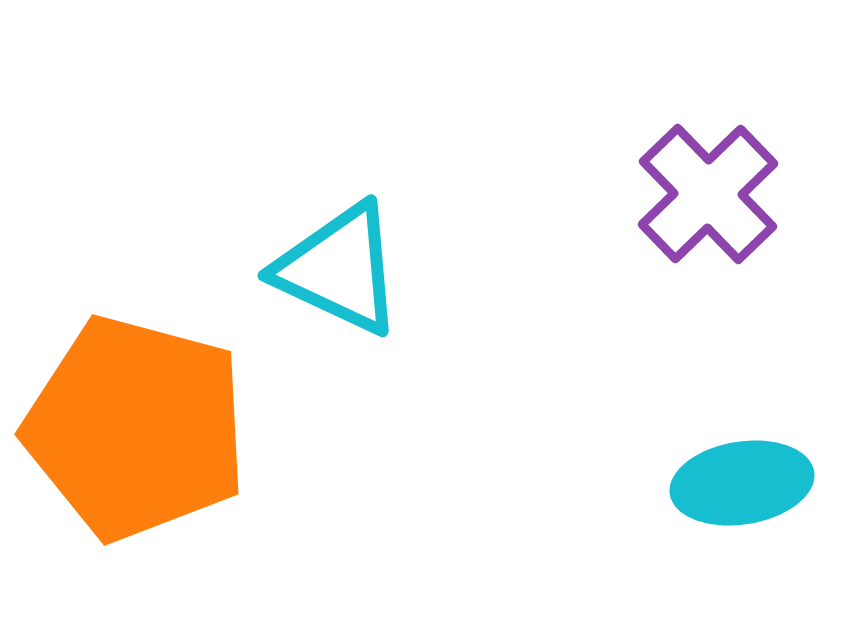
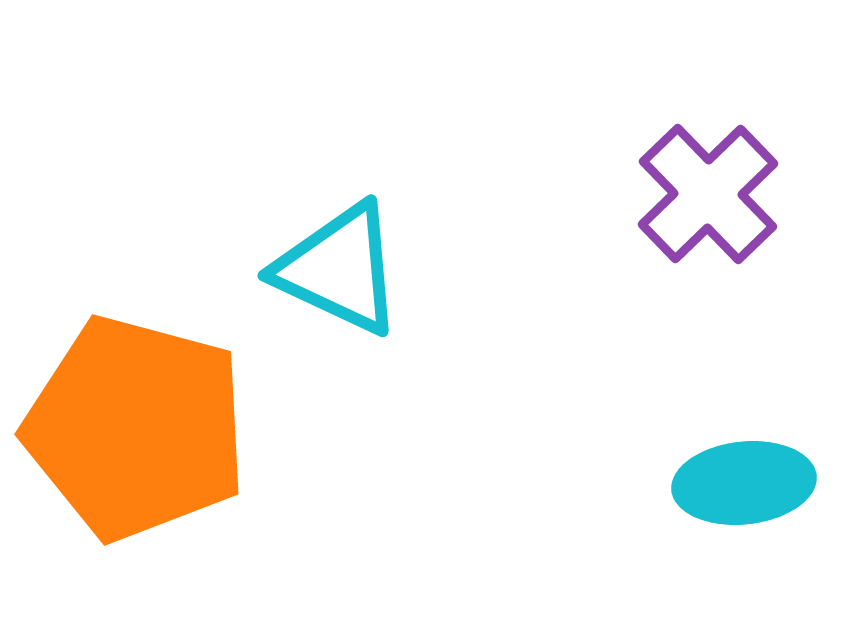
cyan ellipse: moved 2 px right; rotated 3 degrees clockwise
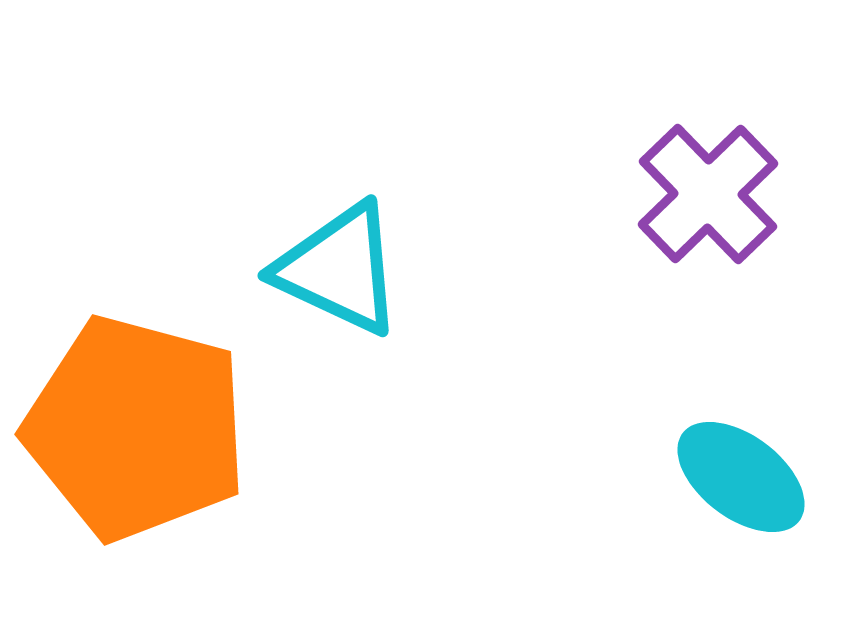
cyan ellipse: moved 3 px left, 6 px up; rotated 43 degrees clockwise
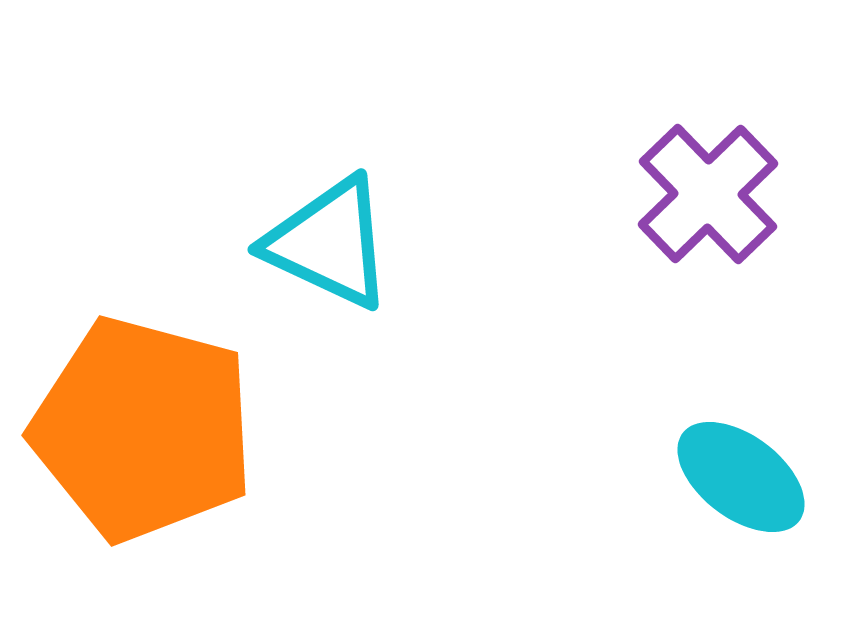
cyan triangle: moved 10 px left, 26 px up
orange pentagon: moved 7 px right, 1 px down
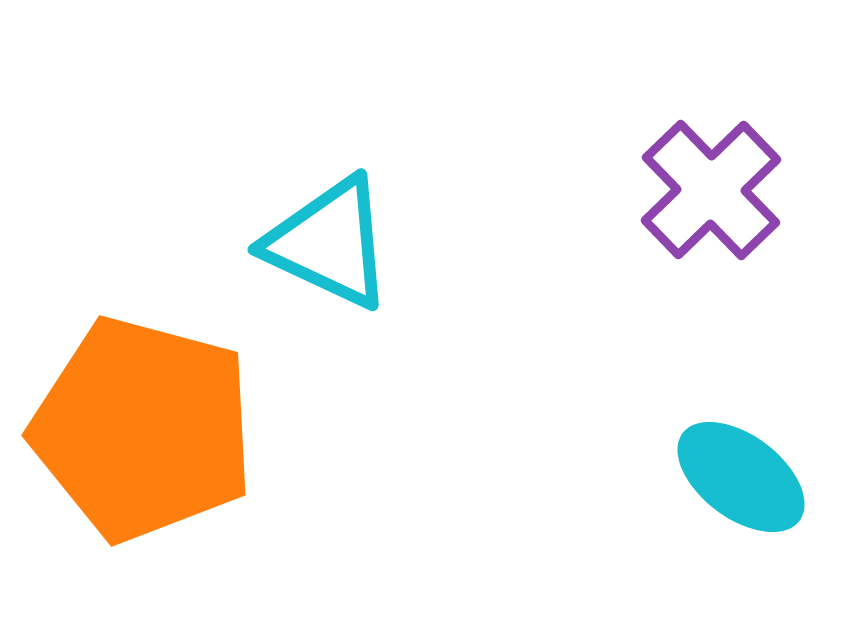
purple cross: moved 3 px right, 4 px up
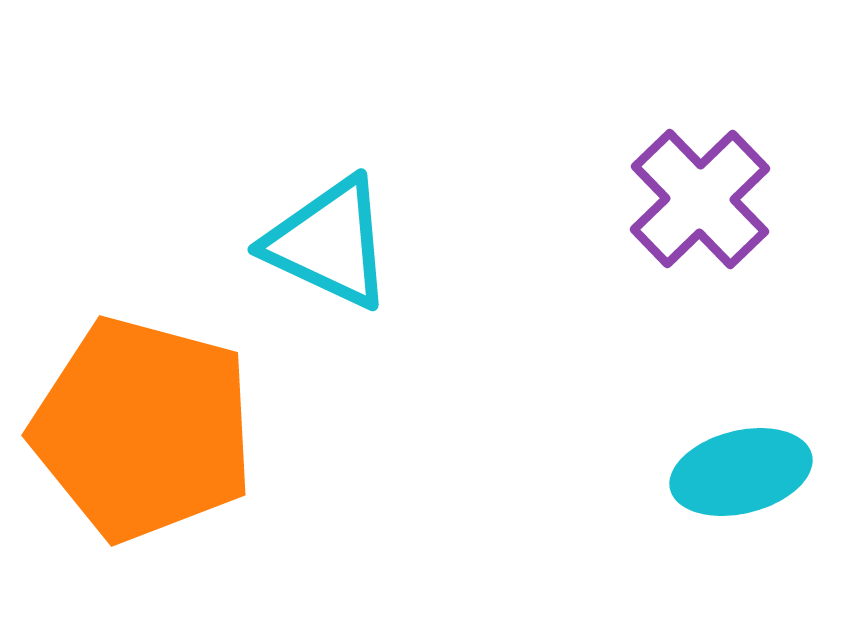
purple cross: moved 11 px left, 9 px down
cyan ellipse: moved 5 px up; rotated 51 degrees counterclockwise
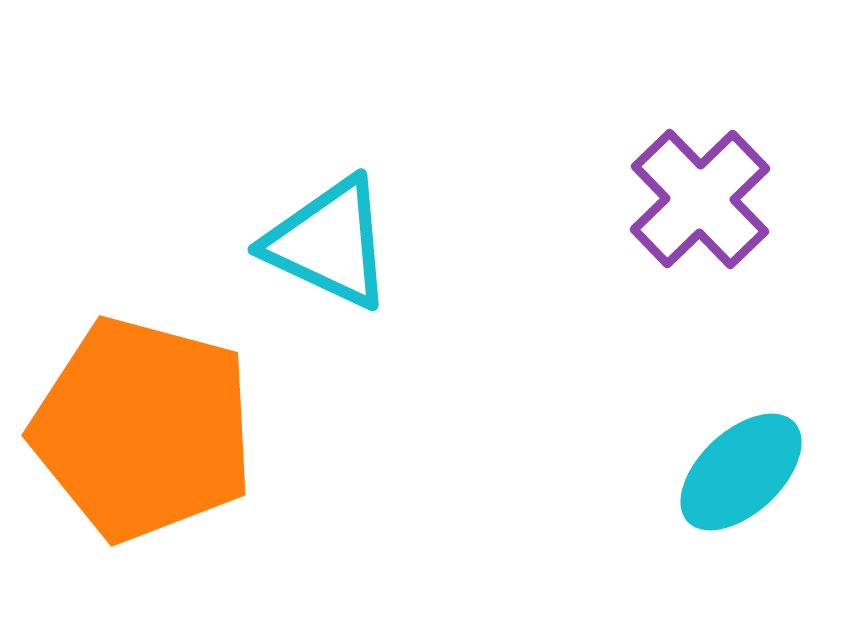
cyan ellipse: rotated 29 degrees counterclockwise
